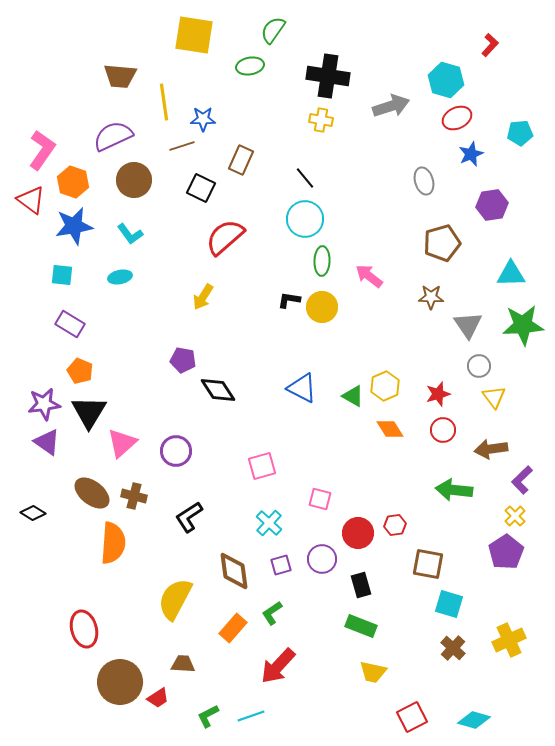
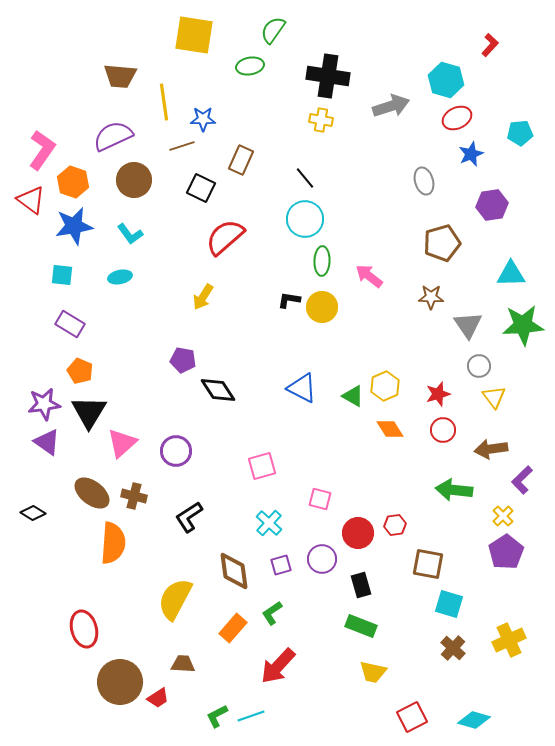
yellow cross at (515, 516): moved 12 px left
green L-shape at (208, 716): moved 9 px right
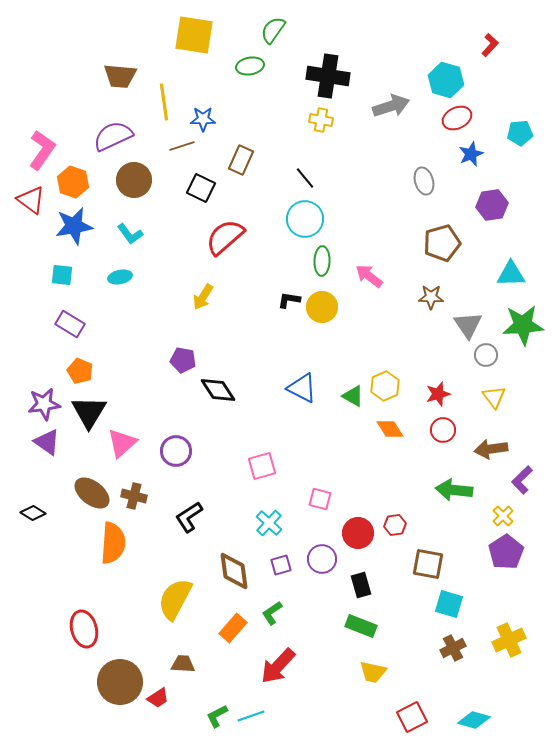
gray circle at (479, 366): moved 7 px right, 11 px up
brown cross at (453, 648): rotated 20 degrees clockwise
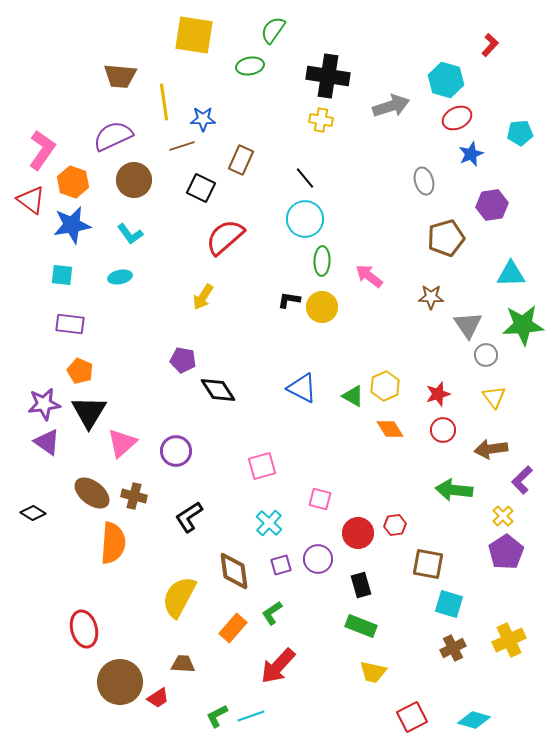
blue star at (74, 226): moved 2 px left, 1 px up
brown pentagon at (442, 243): moved 4 px right, 5 px up
purple rectangle at (70, 324): rotated 24 degrees counterclockwise
purple circle at (322, 559): moved 4 px left
yellow semicircle at (175, 599): moved 4 px right, 2 px up
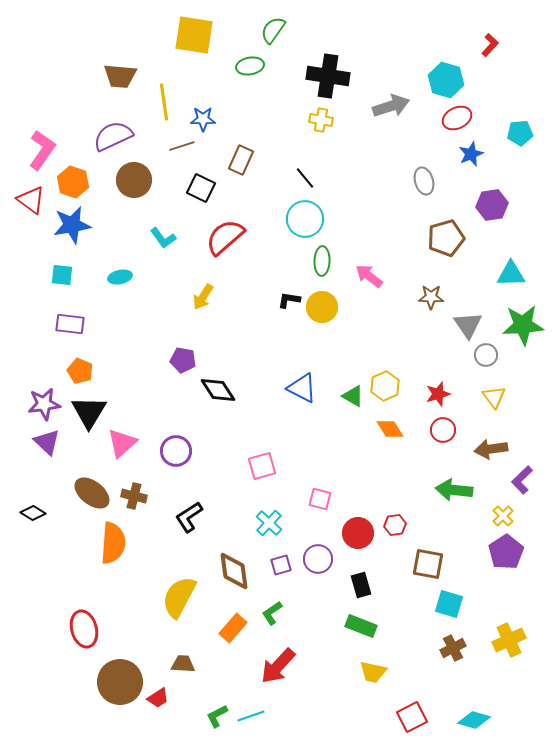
cyan L-shape at (130, 234): moved 33 px right, 4 px down
purple triangle at (47, 442): rotated 8 degrees clockwise
